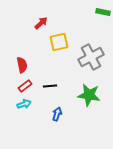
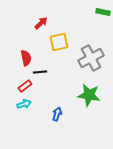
gray cross: moved 1 px down
red semicircle: moved 4 px right, 7 px up
black line: moved 10 px left, 14 px up
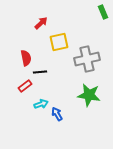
green rectangle: rotated 56 degrees clockwise
gray cross: moved 4 px left, 1 px down; rotated 15 degrees clockwise
cyan arrow: moved 17 px right
blue arrow: rotated 48 degrees counterclockwise
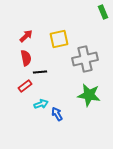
red arrow: moved 15 px left, 13 px down
yellow square: moved 3 px up
gray cross: moved 2 px left
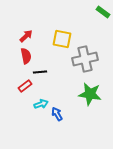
green rectangle: rotated 32 degrees counterclockwise
yellow square: moved 3 px right; rotated 24 degrees clockwise
red semicircle: moved 2 px up
green star: moved 1 px right, 1 px up
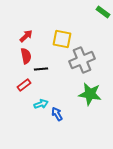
gray cross: moved 3 px left, 1 px down; rotated 10 degrees counterclockwise
black line: moved 1 px right, 3 px up
red rectangle: moved 1 px left, 1 px up
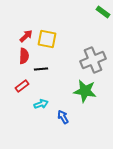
yellow square: moved 15 px left
red semicircle: moved 2 px left; rotated 14 degrees clockwise
gray cross: moved 11 px right
red rectangle: moved 2 px left, 1 px down
green star: moved 5 px left, 3 px up
blue arrow: moved 6 px right, 3 px down
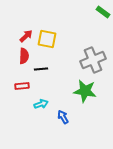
red rectangle: rotated 32 degrees clockwise
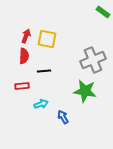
red arrow: rotated 24 degrees counterclockwise
black line: moved 3 px right, 2 px down
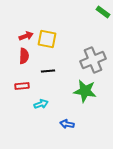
red arrow: rotated 48 degrees clockwise
black line: moved 4 px right
blue arrow: moved 4 px right, 7 px down; rotated 48 degrees counterclockwise
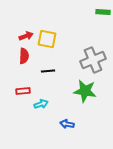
green rectangle: rotated 32 degrees counterclockwise
red rectangle: moved 1 px right, 5 px down
